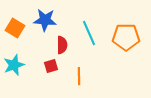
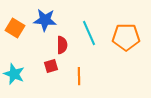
cyan star: moved 9 px down; rotated 30 degrees counterclockwise
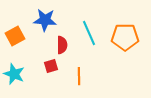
orange square: moved 8 px down; rotated 30 degrees clockwise
orange pentagon: moved 1 px left
